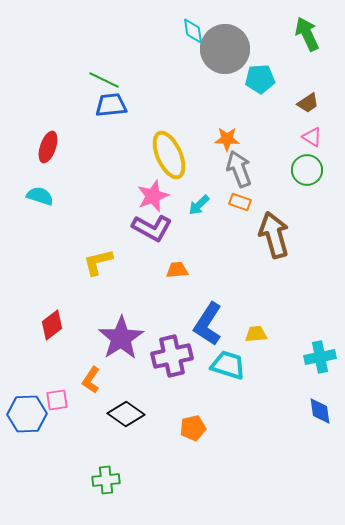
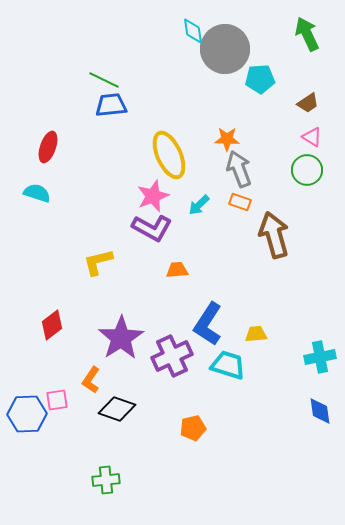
cyan semicircle: moved 3 px left, 3 px up
purple cross: rotated 12 degrees counterclockwise
black diamond: moved 9 px left, 5 px up; rotated 15 degrees counterclockwise
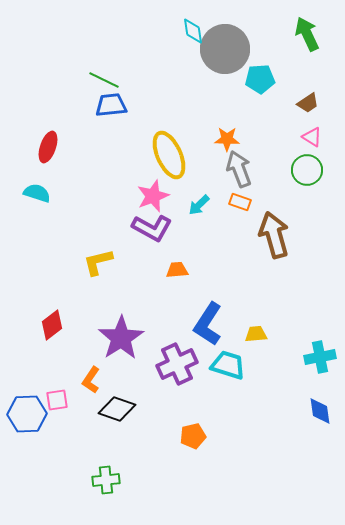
purple cross: moved 5 px right, 8 px down
orange pentagon: moved 8 px down
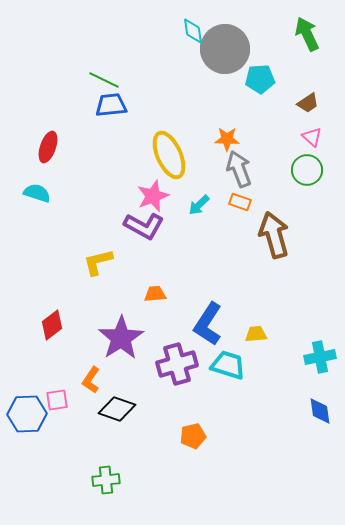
pink triangle: rotated 10 degrees clockwise
purple L-shape: moved 8 px left, 2 px up
orange trapezoid: moved 22 px left, 24 px down
purple cross: rotated 9 degrees clockwise
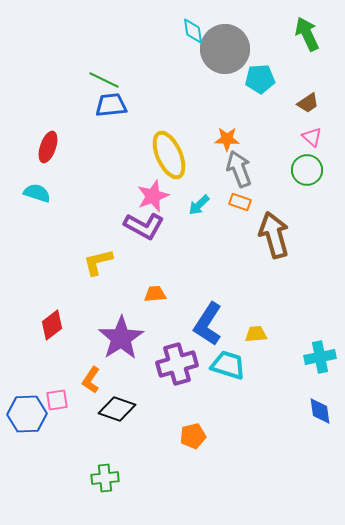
green cross: moved 1 px left, 2 px up
